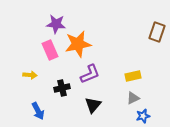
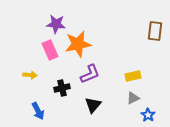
brown rectangle: moved 2 px left, 1 px up; rotated 12 degrees counterclockwise
blue star: moved 5 px right, 1 px up; rotated 24 degrees counterclockwise
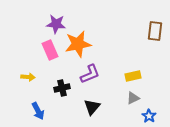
yellow arrow: moved 2 px left, 2 px down
black triangle: moved 1 px left, 2 px down
blue star: moved 1 px right, 1 px down
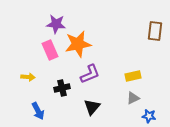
blue star: rotated 24 degrees counterclockwise
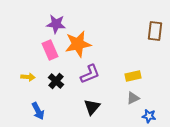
black cross: moved 6 px left, 7 px up; rotated 35 degrees counterclockwise
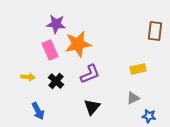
yellow rectangle: moved 5 px right, 7 px up
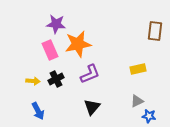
yellow arrow: moved 5 px right, 4 px down
black cross: moved 2 px up; rotated 21 degrees clockwise
gray triangle: moved 4 px right, 3 px down
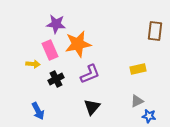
yellow arrow: moved 17 px up
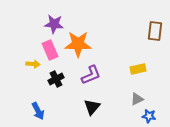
purple star: moved 2 px left
orange star: rotated 12 degrees clockwise
purple L-shape: moved 1 px right, 1 px down
gray triangle: moved 2 px up
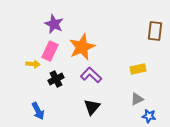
purple star: rotated 18 degrees clockwise
orange star: moved 4 px right, 3 px down; rotated 24 degrees counterclockwise
pink rectangle: moved 1 px down; rotated 48 degrees clockwise
purple L-shape: rotated 115 degrees counterclockwise
